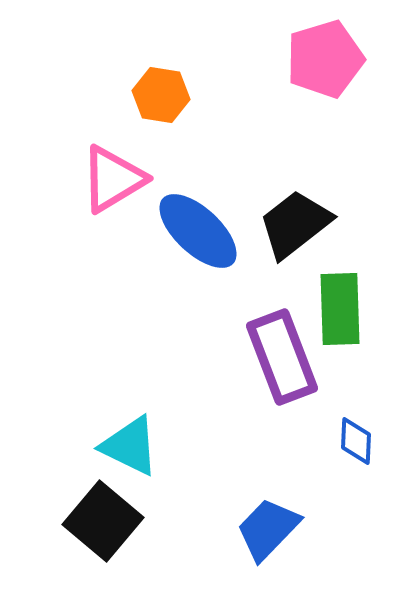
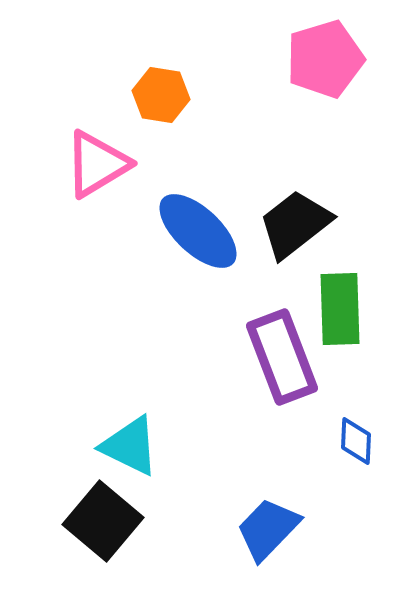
pink triangle: moved 16 px left, 15 px up
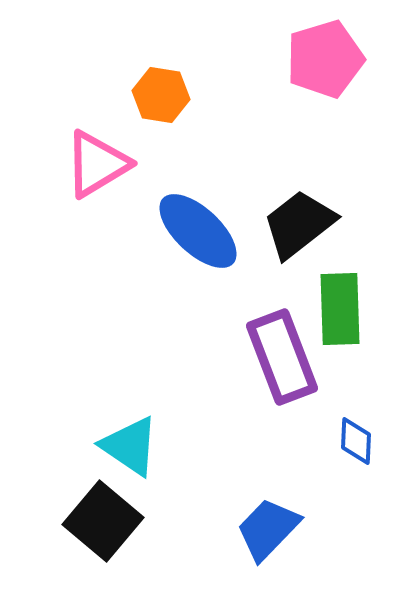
black trapezoid: moved 4 px right
cyan triangle: rotated 8 degrees clockwise
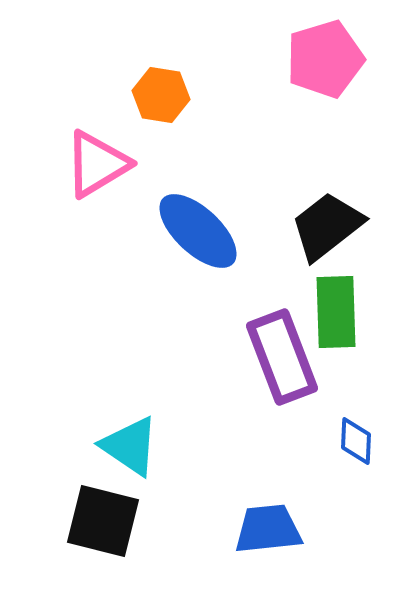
black trapezoid: moved 28 px right, 2 px down
green rectangle: moved 4 px left, 3 px down
black square: rotated 26 degrees counterclockwise
blue trapezoid: rotated 40 degrees clockwise
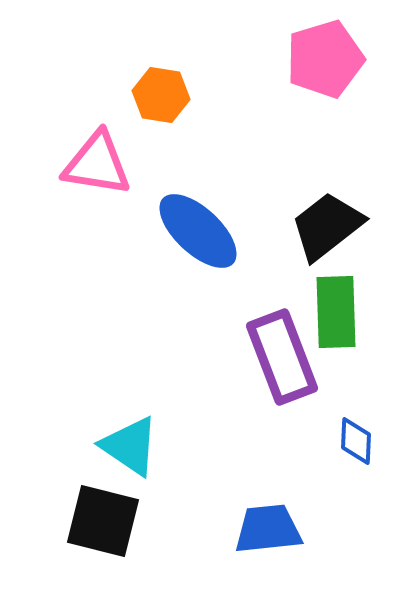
pink triangle: rotated 40 degrees clockwise
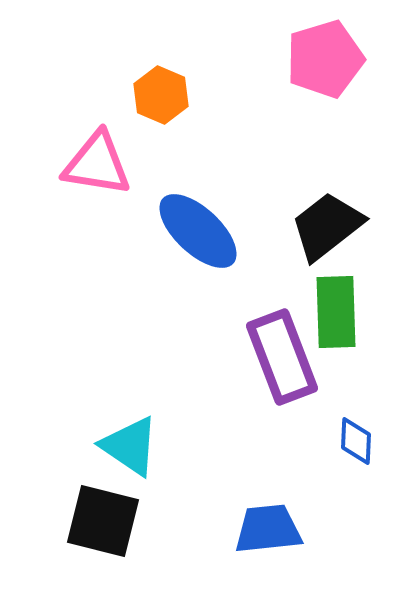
orange hexagon: rotated 14 degrees clockwise
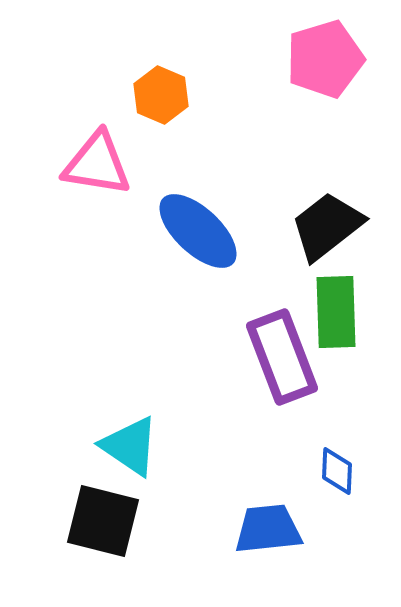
blue diamond: moved 19 px left, 30 px down
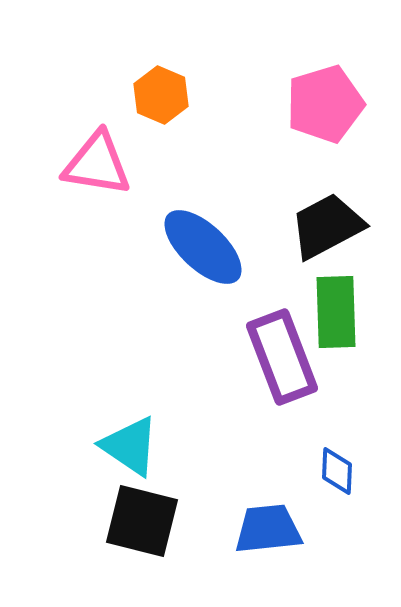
pink pentagon: moved 45 px down
black trapezoid: rotated 10 degrees clockwise
blue ellipse: moved 5 px right, 16 px down
black square: moved 39 px right
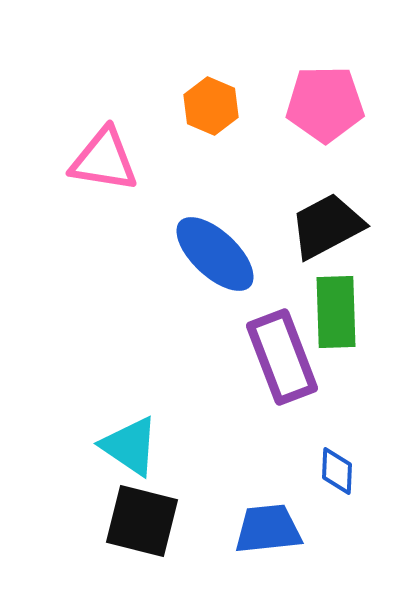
orange hexagon: moved 50 px right, 11 px down
pink pentagon: rotated 16 degrees clockwise
pink triangle: moved 7 px right, 4 px up
blue ellipse: moved 12 px right, 7 px down
